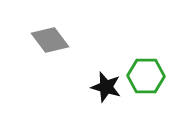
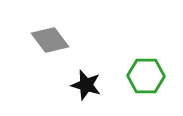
black star: moved 20 px left, 2 px up
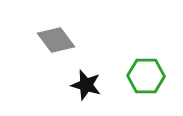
gray diamond: moved 6 px right
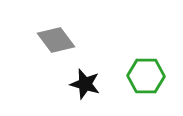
black star: moved 1 px left, 1 px up
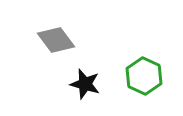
green hexagon: moved 2 px left; rotated 24 degrees clockwise
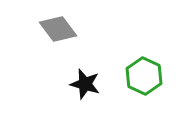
gray diamond: moved 2 px right, 11 px up
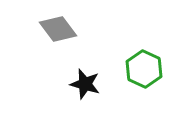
green hexagon: moved 7 px up
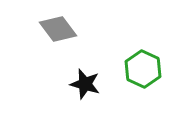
green hexagon: moved 1 px left
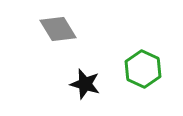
gray diamond: rotated 6 degrees clockwise
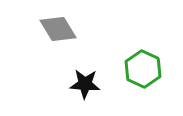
black star: rotated 12 degrees counterclockwise
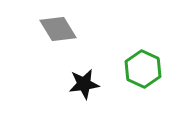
black star: moved 1 px left; rotated 12 degrees counterclockwise
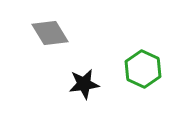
gray diamond: moved 8 px left, 4 px down
